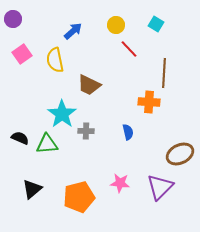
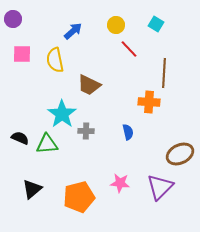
pink square: rotated 36 degrees clockwise
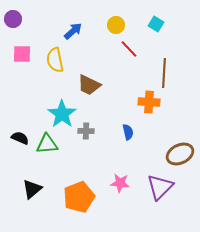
orange pentagon: rotated 8 degrees counterclockwise
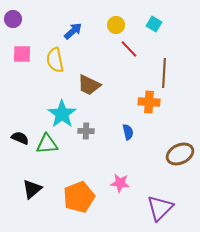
cyan square: moved 2 px left
purple triangle: moved 21 px down
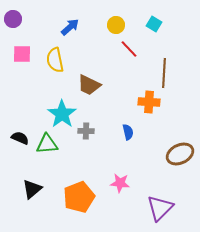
blue arrow: moved 3 px left, 4 px up
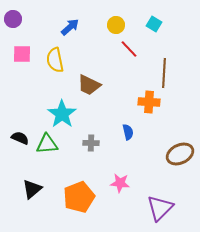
gray cross: moved 5 px right, 12 px down
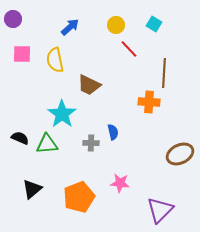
blue semicircle: moved 15 px left
purple triangle: moved 2 px down
